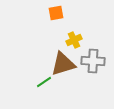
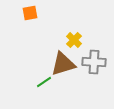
orange square: moved 26 px left
yellow cross: rotated 21 degrees counterclockwise
gray cross: moved 1 px right, 1 px down
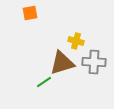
yellow cross: moved 2 px right, 1 px down; rotated 28 degrees counterclockwise
brown triangle: moved 1 px left, 1 px up
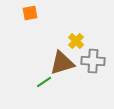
yellow cross: rotated 28 degrees clockwise
gray cross: moved 1 px left, 1 px up
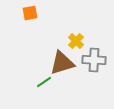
gray cross: moved 1 px right, 1 px up
